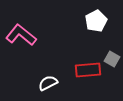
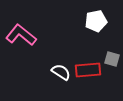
white pentagon: rotated 15 degrees clockwise
gray square: rotated 14 degrees counterclockwise
white semicircle: moved 13 px right, 11 px up; rotated 60 degrees clockwise
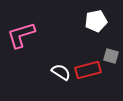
pink L-shape: rotated 56 degrees counterclockwise
gray square: moved 1 px left, 3 px up
red rectangle: rotated 10 degrees counterclockwise
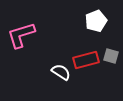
white pentagon: rotated 10 degrees counterclockwise
red rectangle: moved 2 px left, 10 px up
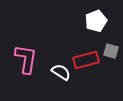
pink L-shape: moved 5 px right, 24 px down; rotated 116 degrees clockwise
gray square: moved 5 px up
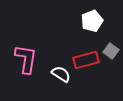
white pentagon: moved 4 px left
gray square: rotated 21 degrees clockwise
white semicircle: moved 2 px down
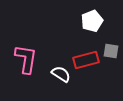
gray square: rotated 28 degrees counterclockwise
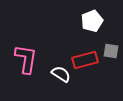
red rectangle: moved 1 px left
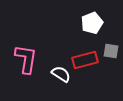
white pentagon: moved 2 px down
